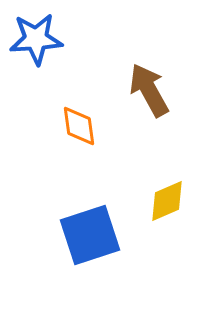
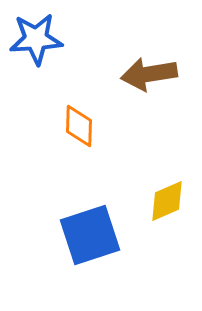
brown arrow: moved 16 px up; rotated 70 degrees counterclockwise
orange diamond: rotated 9 degrees clockwise
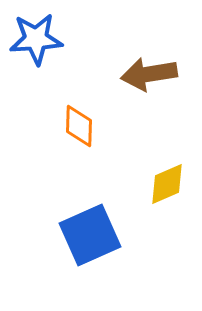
yellow diamond: moved 17 px up
blue square: rotated 6 degrees counterclockwise
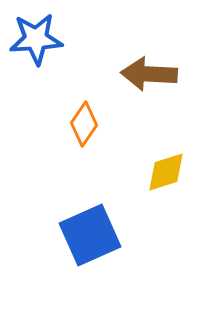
brown arrow: rotated 12 degrees clockwise
orange diamond: moved 5 px right, 2 px up; rotated 33 degrees clockwise
yellow diamond: moved 1 px left, 12 px up; rotated 6 degrees clockwise
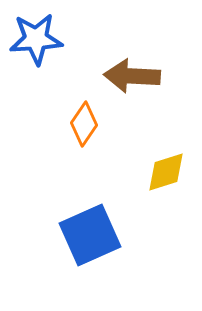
brown arrow: moved 17 px left, 2 px down
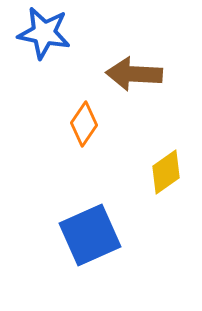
blue star: moved 8 px right, 6 px up; rotated 14 degrees clockwise
brown arrow: moved 2 px right, 2 px up
yellow diamond: rotated 18 degrees counterclockwise
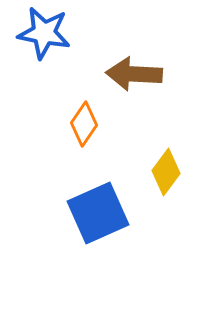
yellow diamond: rotated 18 degrees counterclockwise
blue square: moved 8 px right, 22 px up
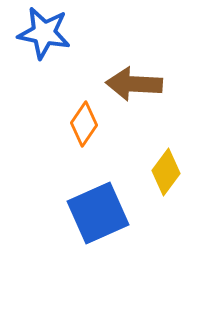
brown arrow: moved 10 px down
